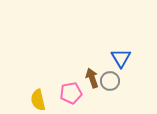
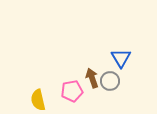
pink pentagon: moved 1 px right, 2 px up
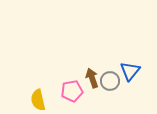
blue triangle: moved 9 px right, 13 px down; rotated 10 degrees clockwise
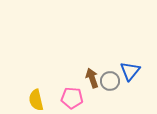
pink pentagon: moved 7 px down; rotated 15 degrees clockwise
yellow semicircle: moved 2 px left
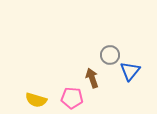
gray circle: moved 26 px up
yellow semicircle: rotated 60 degrees counterclockwise
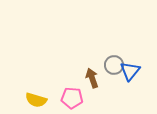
gray circle: moved 4 px right, 10 px down
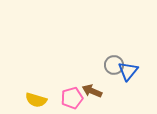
blue triangle: moved 2 px left
brown arrow: moved 13 px down; rotated 48 degrees counterclockwise
pink pentagon: rotated 20 degrees counterclockwise
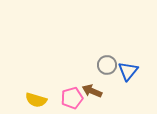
gray circle: moved 7 px left
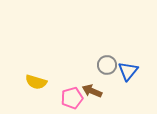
yellow semicircle: moved 18 px up
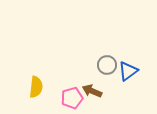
blue triangle: rotated 15 degrees clockwise
yellow semicircle: moved 5 px down; rotated 100 degrees counterclockwise
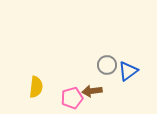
brown arrow: rotated 30 degrees counterclockwise
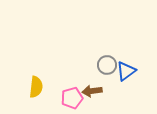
blue triangle: moved 2 px left
